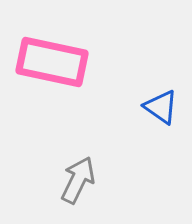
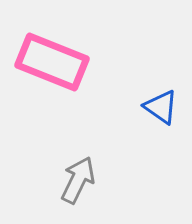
pink rectangle: rotated 10 degrees clockwise
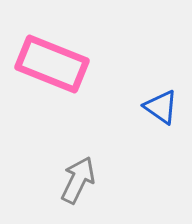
pink rectangle: moved 2 px down
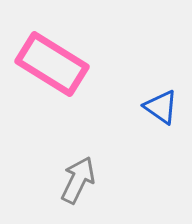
pink rectangle: rotated 10 degrees clockwise
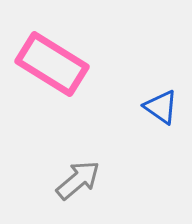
gray arrow: rotated 24 degrees clockwise
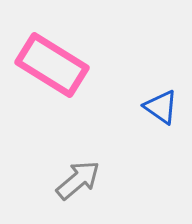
pink rectangle: moved 1 px down
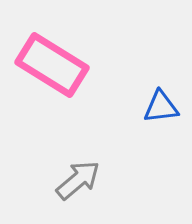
blue triangle: rotated 42 degrees counterclockwise
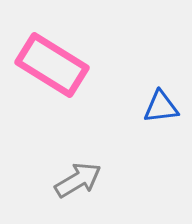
gray arrow: rotated 9 degrees clockwise
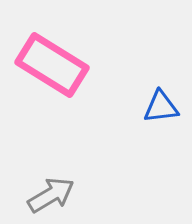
gray arrow: moved 27 px left, 15 px down
